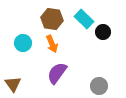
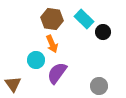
cyan circle: moved 13 px right, 17 px down
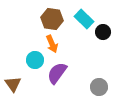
cyan circle: moved 1 px left
gray circle: moved 1 px down
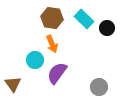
brown hexagon: moved 1 px up
black circle: moved 4 px right, 4 px up
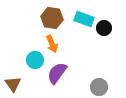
cyan rectangle: rotated 24 degrees counterclockwise
black circle: moved 3 px left
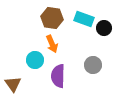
purple semicircle: moved 1 px right, 3 px down; rotated 35 degrees counterclockwise
gray circle: moved 6 px left, 22 px up
